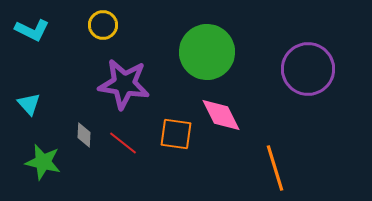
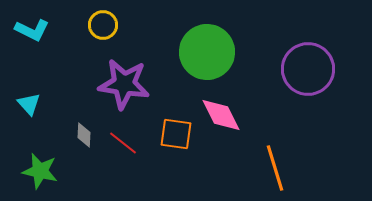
green star: moved 3 px left, 9 px down
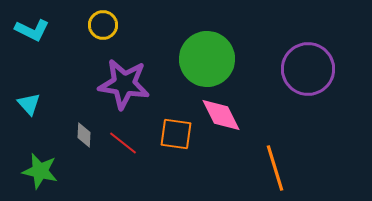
green circle: moved 7 px down
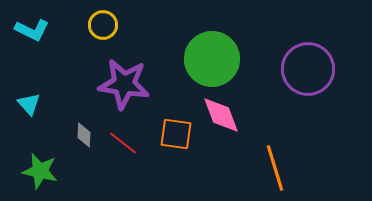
green circle: moved 5 px right
pink diamond: rotated 6 degrees clockwise
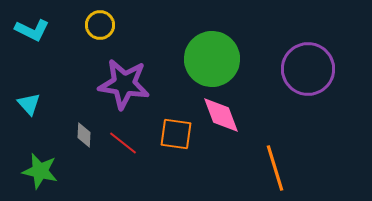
yellow circle: moved 3 px left
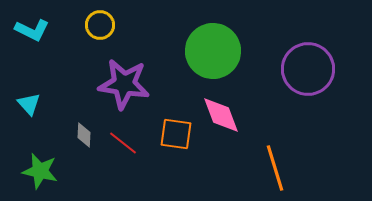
green circle: moved 1 px right, 8 px up
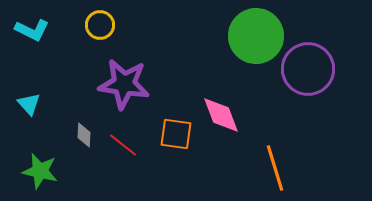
green circle: moved 43 px right, 15 px up
red line: moved 2 px down
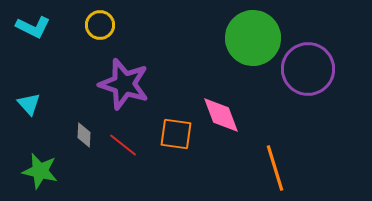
cyan L-shape: moved 1 px right, 3 px up
green circle: moved 3 px left, 2 px down
purple star: rotated 9 degrees clockwise
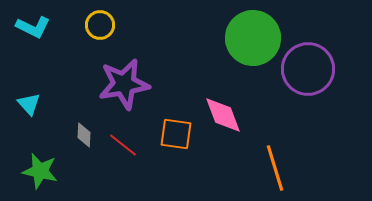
purple star: rotated 27 degrees counterclockwise
pink diamond: moved 2 px right
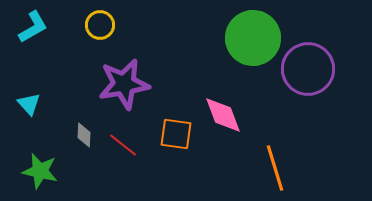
cyan L-shape: rotated 56 degrees counterclockwise
